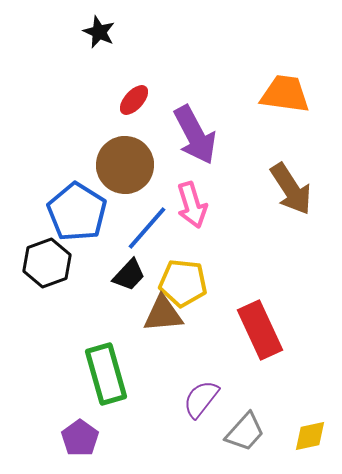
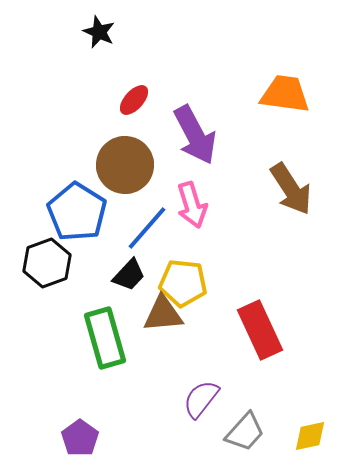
green rectangle: moved 1 px left, 36 px up
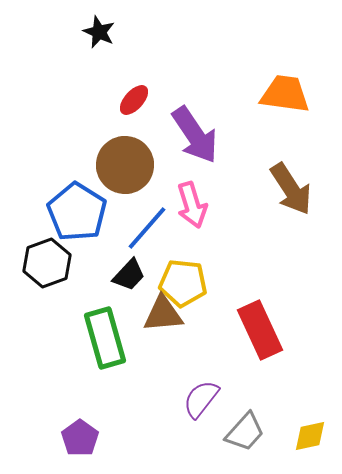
purple arrow: rotated 6 degrees counterclockwise
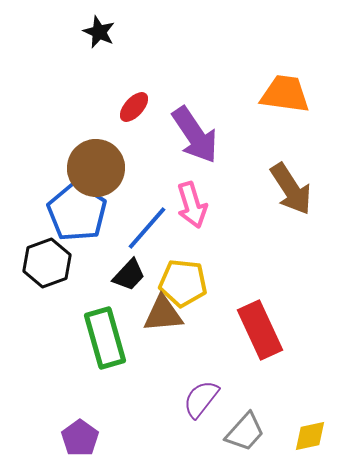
red ellipse: moved 7 px down
brown circle: moved 29 px left, 3 px down
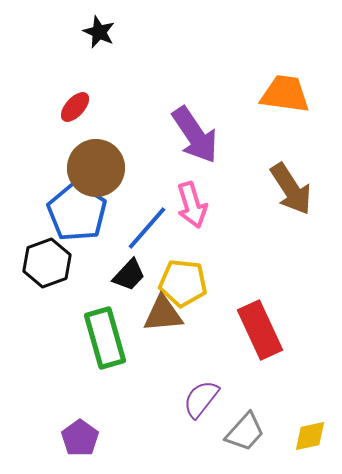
red ellipse: moved 59 px left
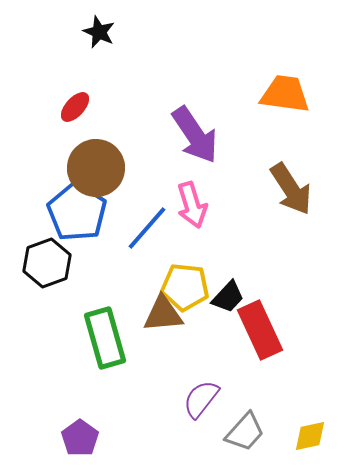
black trapezoid: moved 99 px right, 22 px down
yellow pentagon: moved 2 px right, 4 px down
